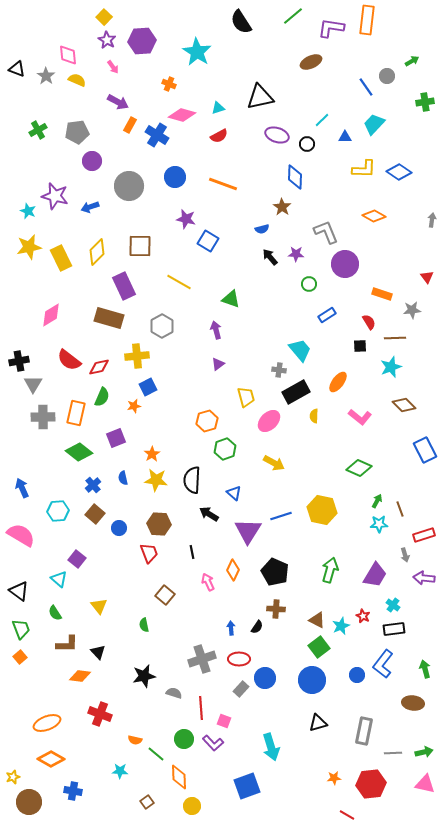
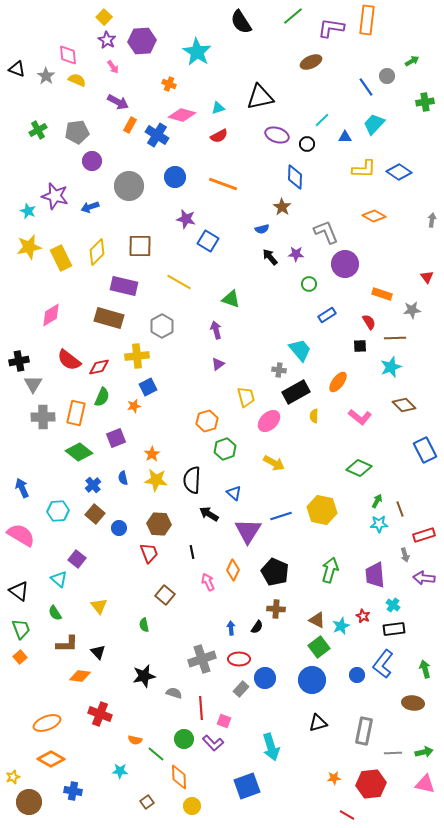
purple rectangle at (124, 286): rotated 52 degrees counterclockwise
purple trapezoid at (375, 575): rotated 144 degrees clockwise
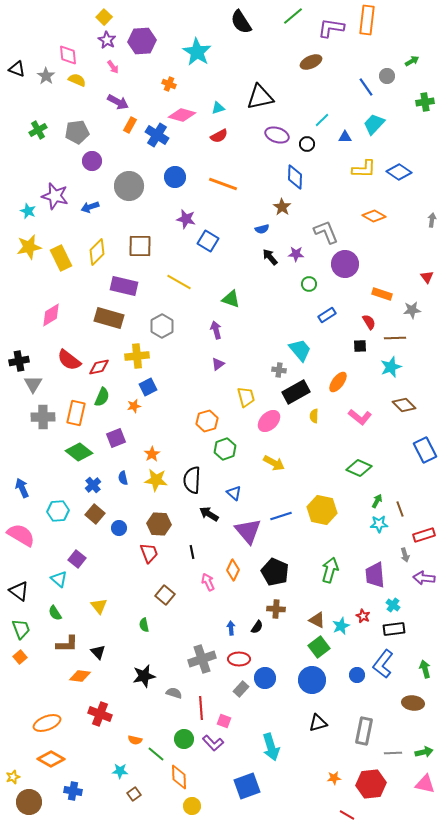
purple triangle at (248, 531): rotated 12 degrees counterclockwise
brown square at (147, 802): moved 13 px left, 8 px up
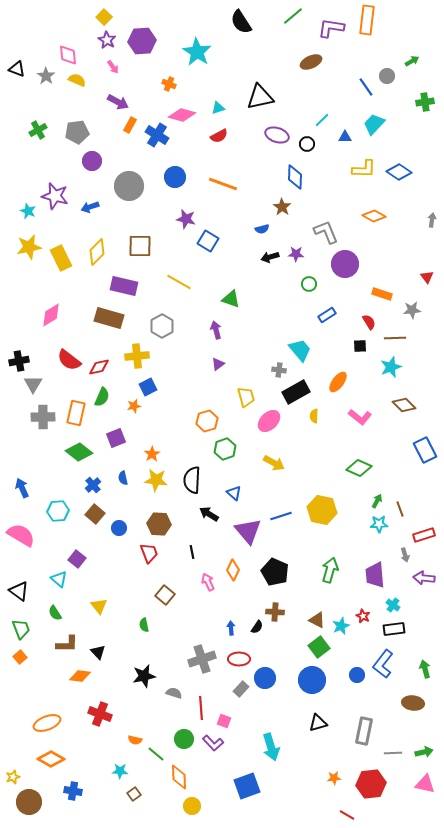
black arrow at (270, 257): rotated 66 degrees counterclockwise
brown cross at (276, 609): moved 1 px left, 3 px down
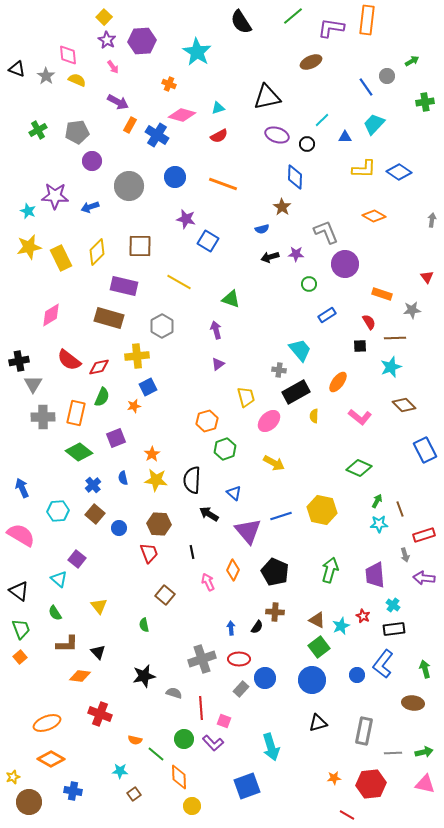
black triangle at (260, 97): moved 7 px right
purple star at (55, 196): rotated 12 degrees counterclockwise
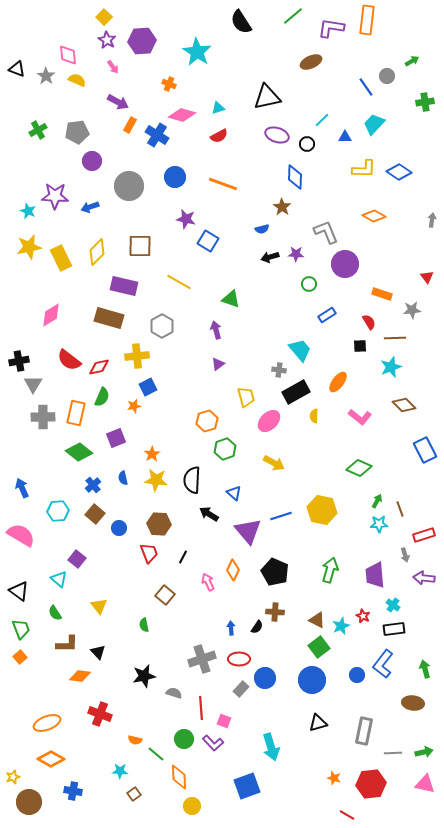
black line at (192, 552): moved 9 px left, 5 px down; rotated 40 degrees clockwise
orange star at (334, 778): rotated 24 degrees clockwise
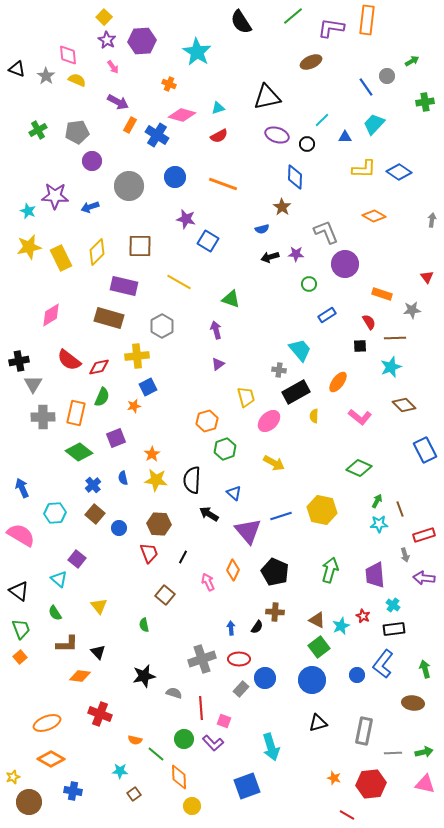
cyan hexagon at (58, 511): moved 3 px left, 2 px down
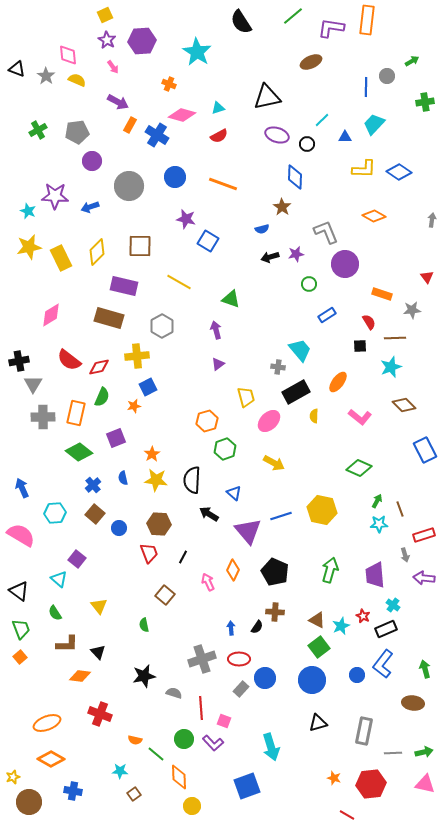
yellow square at (104, 17): moved 1 px right, 2 px up; rotated 21 degrees clockwise
blue line at (366, 87): rotated 36 degrees clockwise
purple star at (296, 254): rotated 14 degrees counterclockwise
gray cross at (279, 370): moved 1 px left, 3 px up
black rectangle at (394, 629): moved 8 px left; rotated 15 degrees counterclockwise
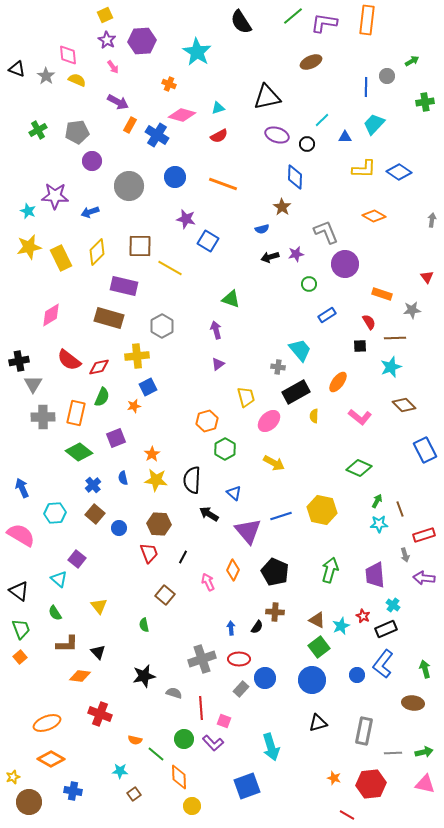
purple L-shape at (331, 28): moved 7 px left, 5 px up
blue arrow at (90, 207): moved 5 px down
yellow line at (179, 282): moved 9 px left, 14 px up
green hexagon at (225, 449): rotated 10 degrees counterclockwise
